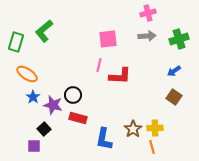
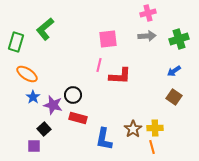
green L-shape: moved 1 px right, 2 px up
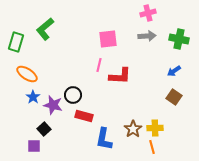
green cross: rotated 30 degrees clockwise
red rectangle: moved 6 px right, 2 px up
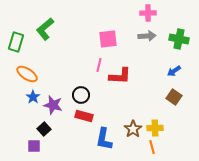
pink cross: rotated 14 degrees clockwise
black circle: moved 8 px right
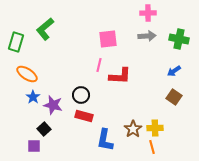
blue L-shape: moved 1 px right, 1 px down
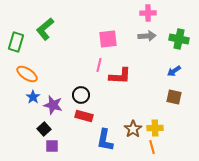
brown square: rotated 21 degrees counterclockwise
purple square: moved 18 px right
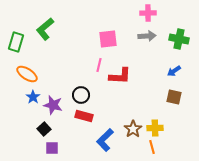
blue L-shape: rotated 35 degrees clockwise
purple square: moved 2 px down
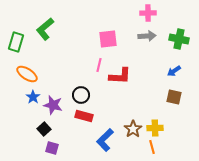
purple square: rotated 16 degrees clockwise
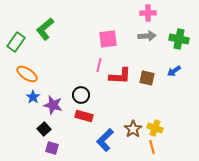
green rectangle: rotated 18 degrees clockwise
brown square: moved 27 px left, 19 px up
yellow cross: rotated 21 degrees clockwise
